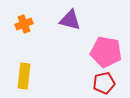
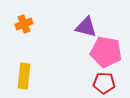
purple triangle: moved 16 px right, 7 px down
red pentagon: rotated 15 degrees clockwise
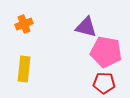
yellow rectangle: moved 7 px up
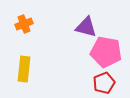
red pentagon: rotated 25 degrees counterclockwise
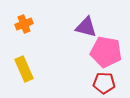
yellow rectangle: rotated 30 degrees counterclockwise
red pentagon: rotated 25 degrees clockwise
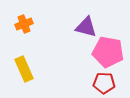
pink pentagon: moved 2 px right
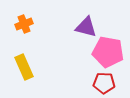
yellow rectangle: moved 2 px up
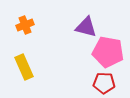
orange cross: moved 1 px right, 1 px down
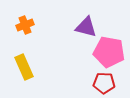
pink pentagon: moved 1 px right
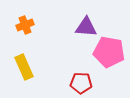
purple triangle: rotated 10 degrees counterclockwise
red pentagon: moved 23 px left
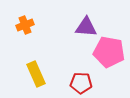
yellow rectangle: moved 12 px right, 7 px down
